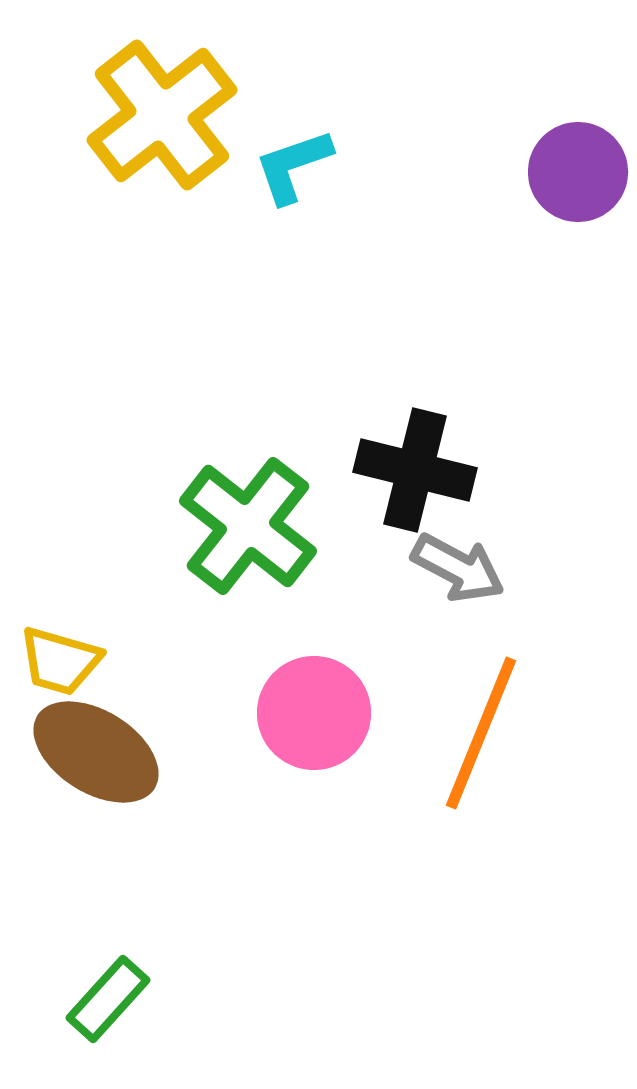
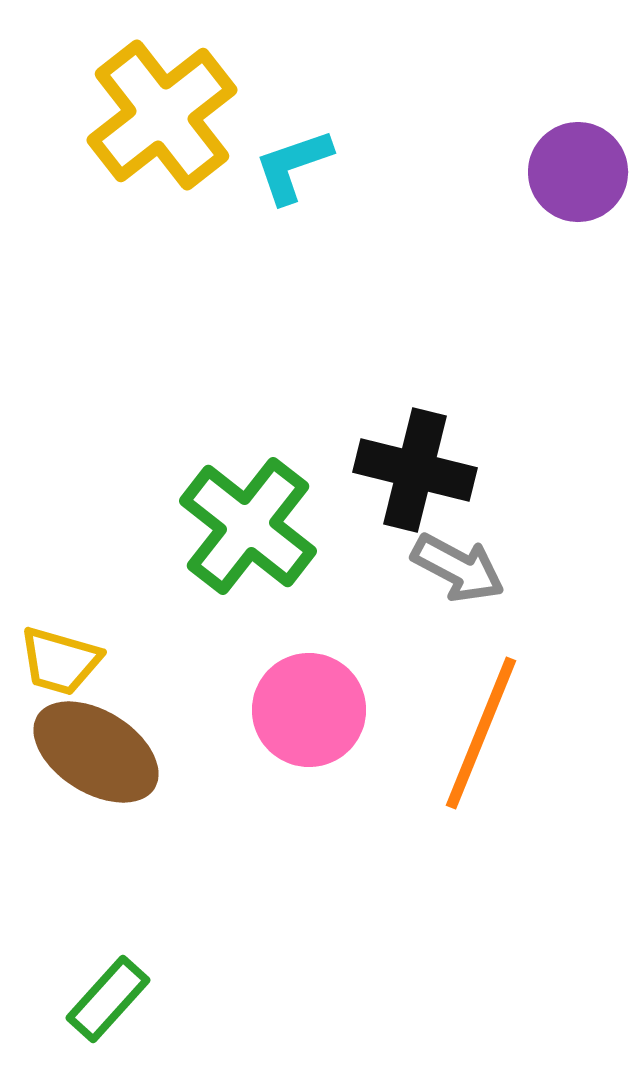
pink circle: moved 5 px left, 3 px up
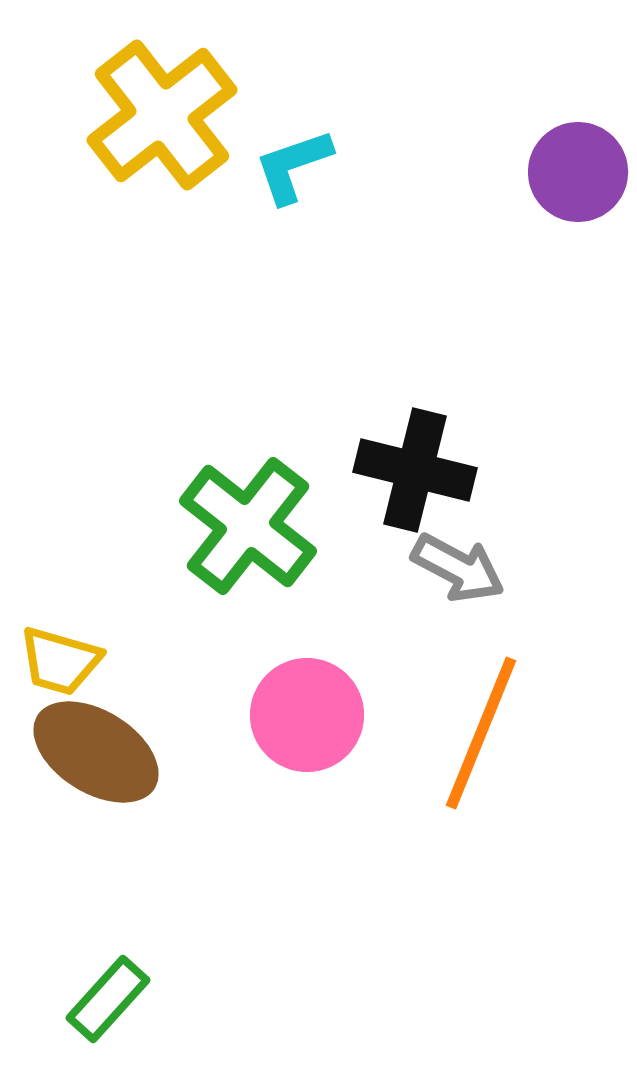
pink circle: moved 2 px left, 5 px down
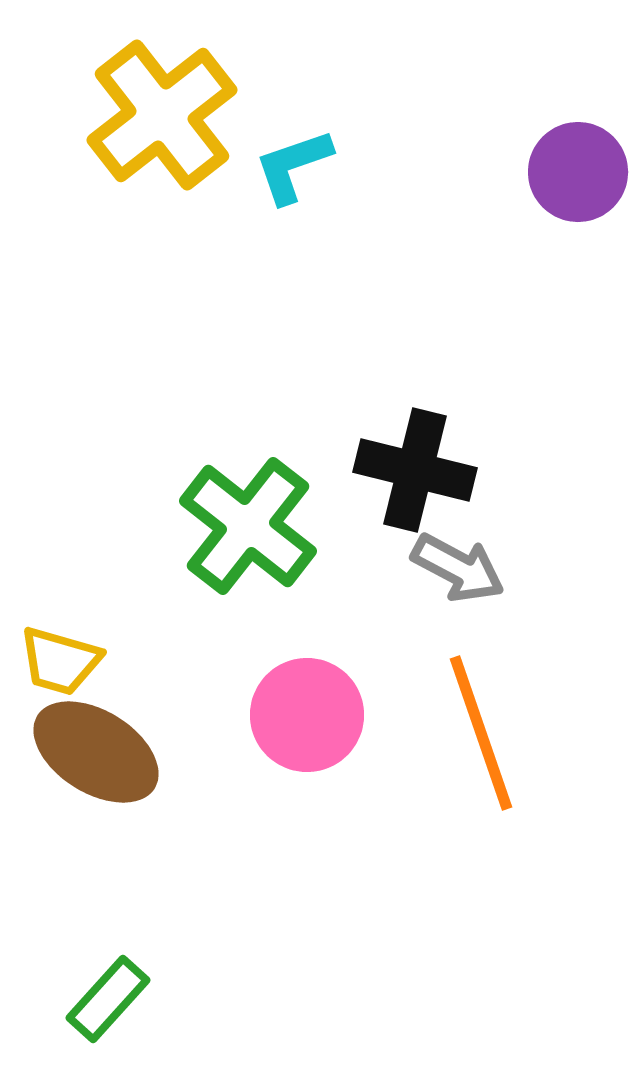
orange line: rotated 41 degrees counterclockwise
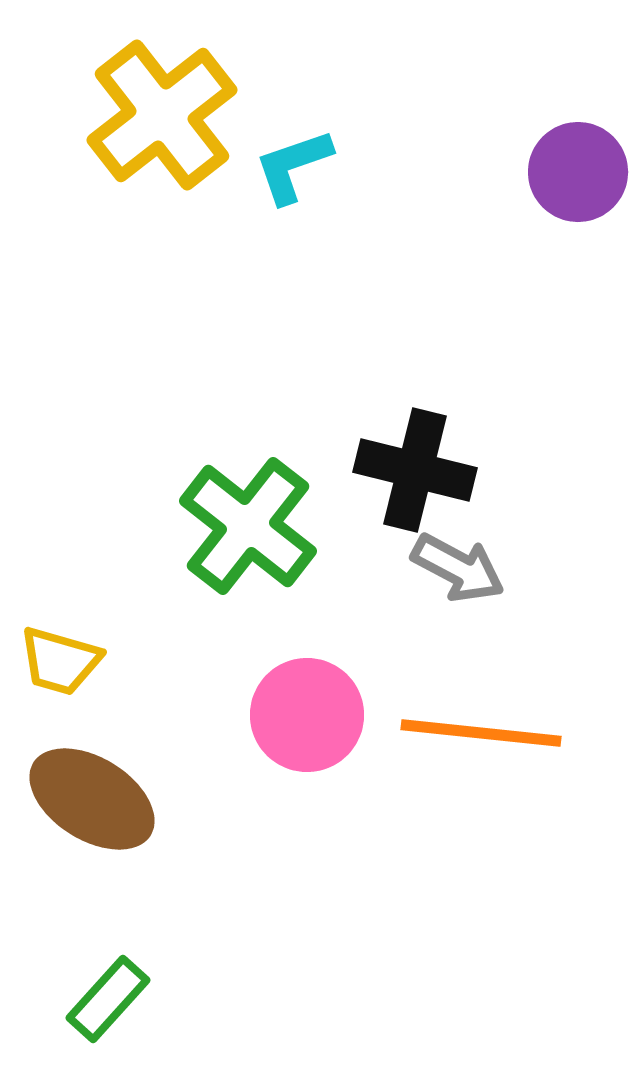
orange line: rotated 65 degrees counterclockwise
brown ellipse: moved 4 px left, 47 px down
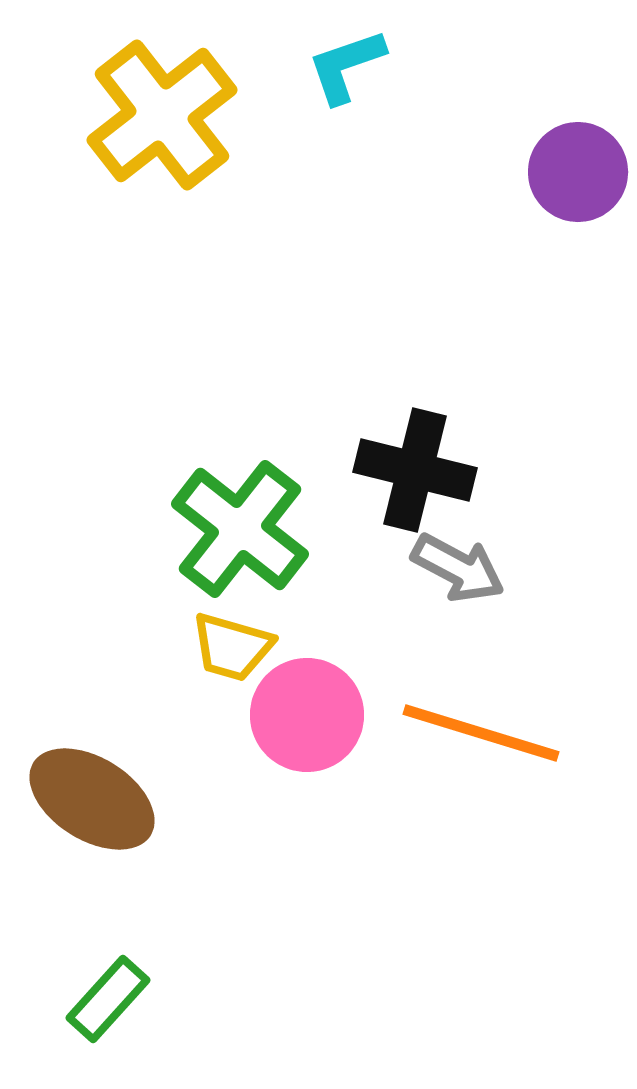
cyan L-shape: moved 53 px right, 100 px up
green cross: moved 8 px left, 3 px down
yellow trapezoid: moved 172 px right, 14 px up
orange line: rotated 11 degrees clockwise
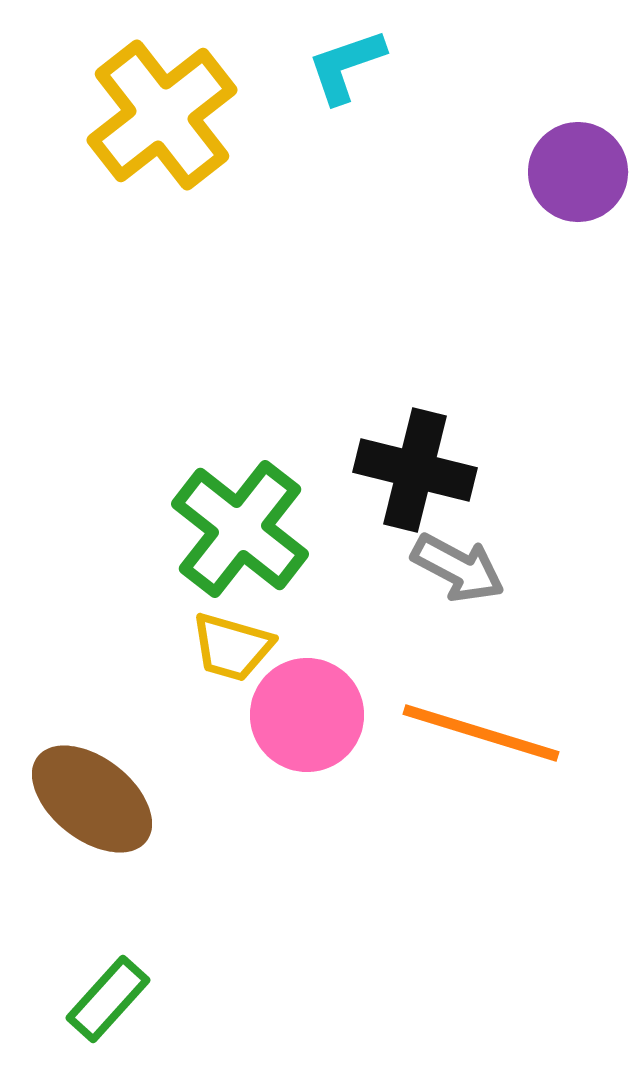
brown ellipse: rotated 6 degrees clockwise
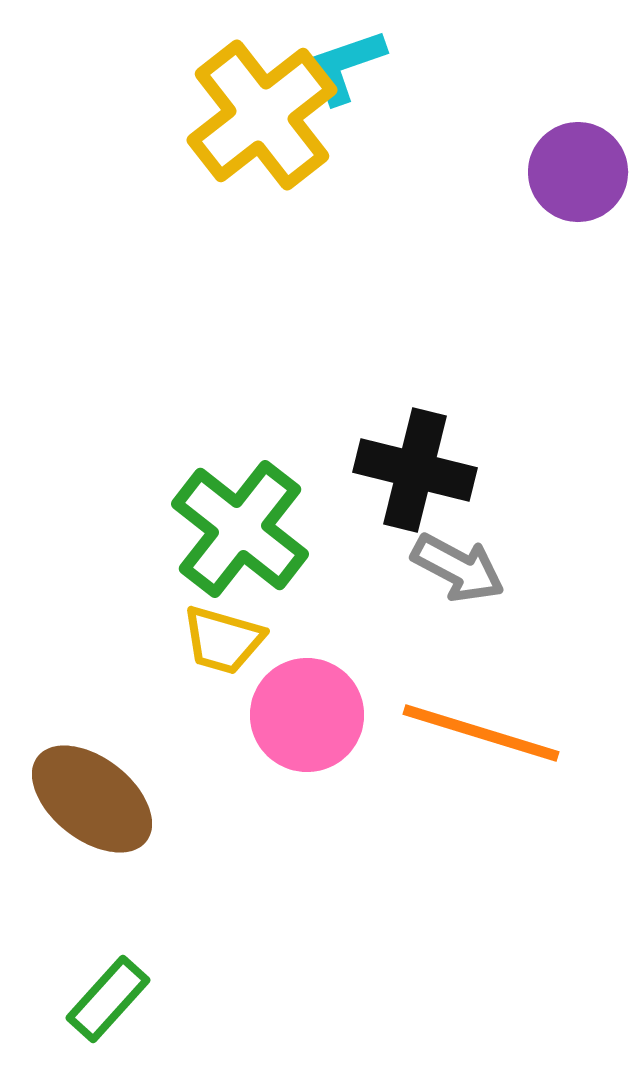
yellow cross: moved 100 px right
yellow trapezoid: moved 9 px left, 7 px up
